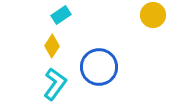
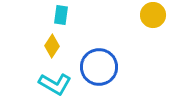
cyan rectangle: rotated 48 degrees counterclockwise
cyan L-shape: rotated 84 degrees clockwise
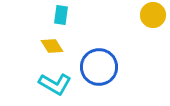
yellow diamond: rotated 65 degrees counterclockwise
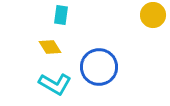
yellow diamond: moved 2 px left, 1 px down
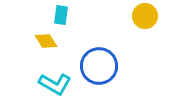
yellow circle: moved 8 px left, 1 px down
yellow diamond: moved 4 px left, 6 px up
blue circle: moved 1 px up
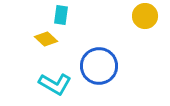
yellow diamond: moved 2 px up; rotated 15 degrees counterclockwise
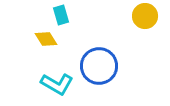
cyan rectangle: rotated 24 degrees counterclockwise
yellow diamond: rotated 15 degrees clockwise
cyan L-shape: moved 2 px right
